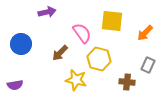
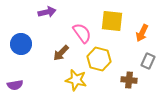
orange arrow: moved 3 px left; rotated 18 degrees counterclockwise
brown arrow: moved 1 px right
gray rectangle: moved 4 px up
brown cross: moved 2 px right, 2 px up
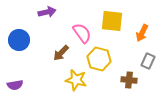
blue circle: moved 2 px left, 4 px up
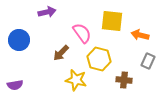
orange arrow: moved 2 px left, 2 px down; rotated 78 degrees clockwise
brown cross: moved 5 px left
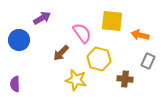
purple arrow: moved 5 px left, 6 px down; rotated 18 degrees counterclockwise
brown cross: moved 1 px right, 1 px up
purple semicircle: moved 1 px up; rotated 98 degrees clockwise
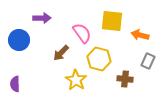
purple arrow: rotated 30 degrees clockwise
yellow star: rotated 20 degrees clockwise
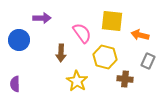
brown arrow: rotated 42 degrees counterclockwise
yellow hexagon: moved 6 px right, 2 px up
yellow star: moved 1 px right, 1 px down
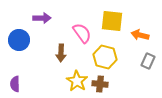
brown cross: moved 25 px left, 5 px down
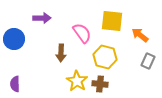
orange arrow: rotated 24 degrees clockwise
blue circle: moved 5 px left, 1 px up
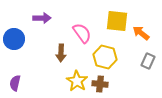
yellow square: moved 5 px right
orange arrow: moved 1 px right, 2 px up
purple semicircle: moved 1 px up; rotated 14 degrees clockwise
